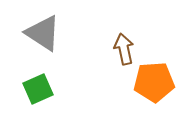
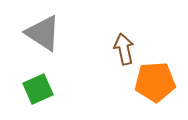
orange pentagon: moved 1 px right
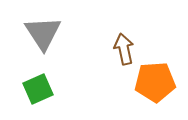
gray triangle: rotated 24 degrees clockwise
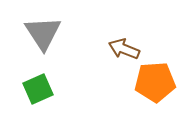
brown arrow: rotated 56 degrees counterclockwise
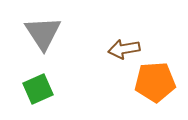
brown arrow: rotated 32 degrees counterclockwise
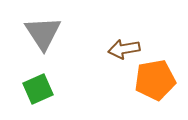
orange pentagon: moved 2 px up; rotated 6 degrees counterclockwise
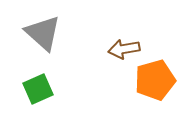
gray triangle: rotated 15 degrees counterclockwise
orange pentagon: rotated 6 degrees counterclockwise
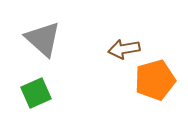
gray triangle: moved 6 px down
green square: moved 2 px left, 4 px down
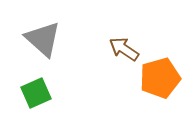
brown arrow: rotated 44 degrees clockwise
orange pentagon: moved 5 px right, 2 px up
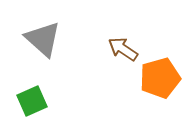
brown arrow: moved 1 px left
green square: moved 4 px left, 8 px down
